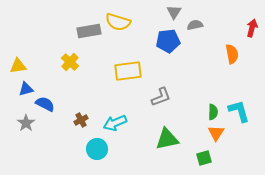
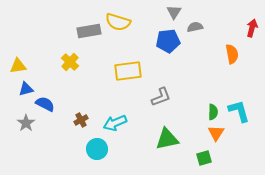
gray semicircle: moved 2 px down
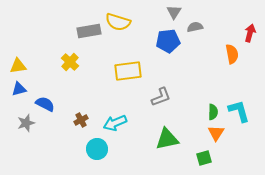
red arrow: moved 2 px left, 5 px down
blue triangle: moved 7 px left
gray star: rotated 18 degrees clockwise
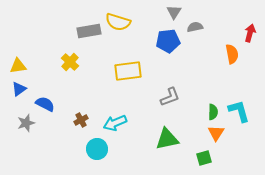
blue triangle: rotated 21 degrees counterclockwise
gray L-shape: moved 9 px right
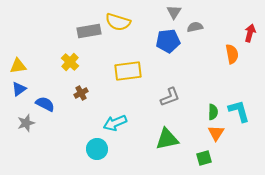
brown cross: moved 27 px up
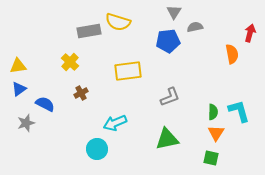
green square: moved 7 px right; rotated 28 degrees clockwise
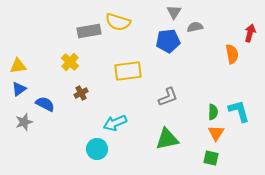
gray L-shape: moved 2 px left
gray star: moved 2 px left, 1 px up
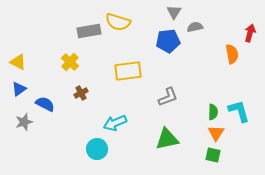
yellow triangle: moved 4 px up; rotated 36 degrees clockwise
green square: moved 2 px right, 3 px up
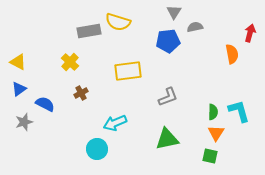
green square: moved 3 px left, 1 px down
